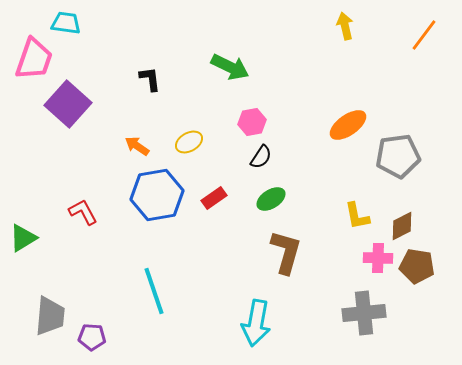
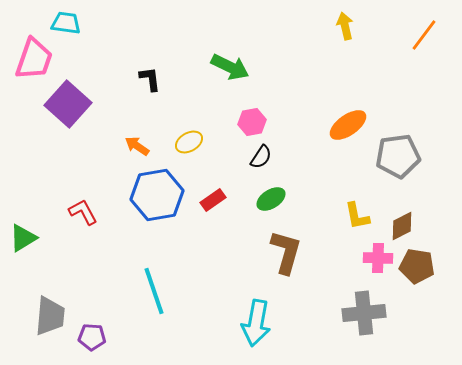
red rectangle: moved 1 px left, 2 px down
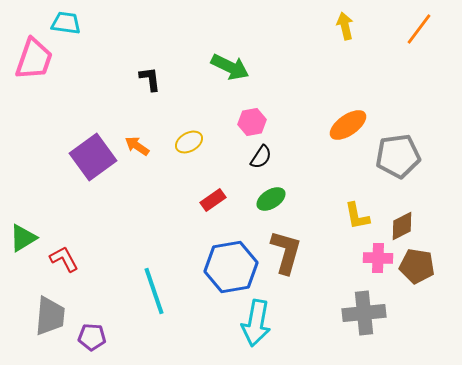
orange line: moved 5 px left, 6 px up
purple square: moved 25 px right, 53 px down; rotated 12 degrees clockwise
blue hexagon: moved 74 px right, 72 px down
red L-shape: moved 19 px left, 47 px down
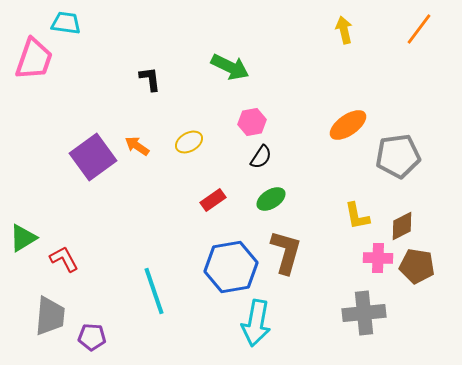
yellow arrow: moved 1 px left, 4 px down
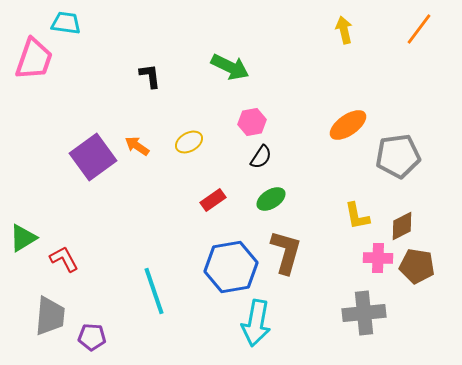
black L-shape: moved 3 px up
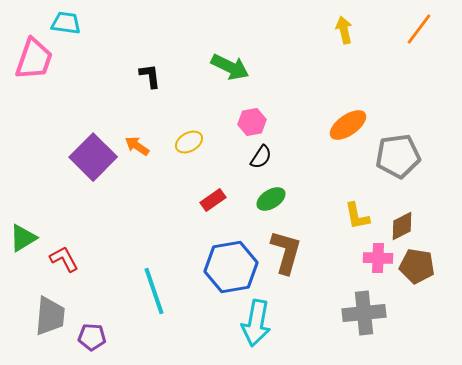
purple square: rotated 9 degrees counterclockwise
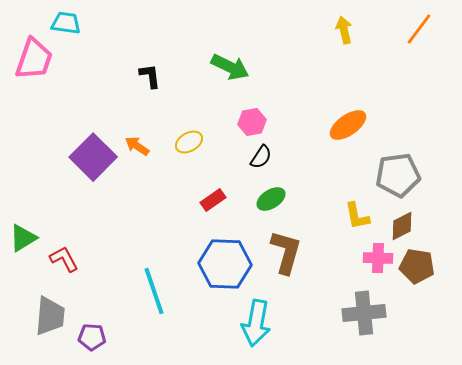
gray pentagon: moved 19 px down
blue hexagon: moved 6 px left, 3 px up; rotated 12 degrees clockwise
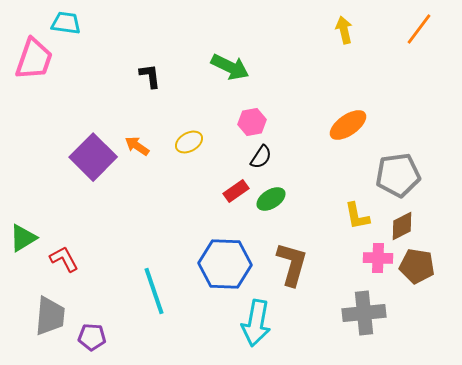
red rectangle: moved 23 px right, 9 px up
brown L-shape: moved 6 px right, 12 px down
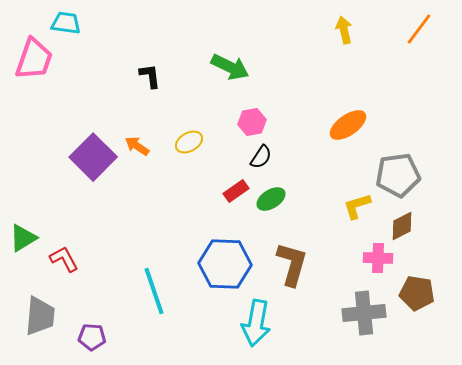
yellow L-shape: moved 10 px up; rotated 84 degrees clockwise
brown pentagon: moved 27 px down
gray trapezoid: moved 10 px left
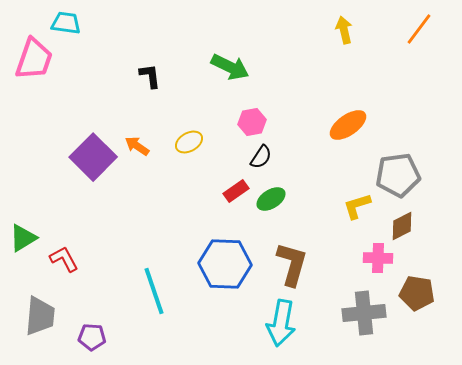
cyan arrow: moved 25 px right
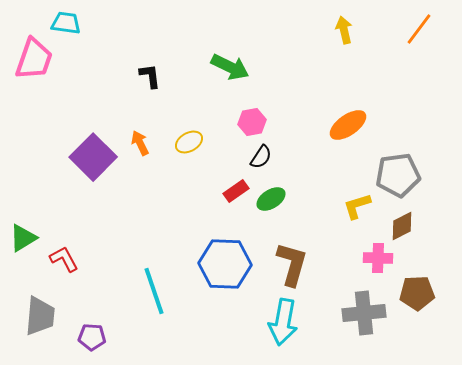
orange arrow: moved 3 px right, 3 px up; rotated 30 degrees clockwise
brown pentagon: rotated 12 degrees counterclockwise
cyan arrow: moved 2 px right, 1 px up
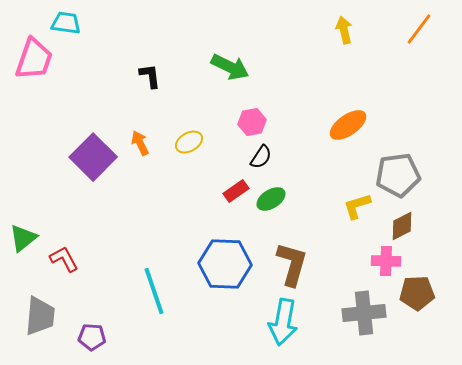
green triangle: rotated 8 degrees counterclockwise
pink cross: moved 8 px right, 3 px down
